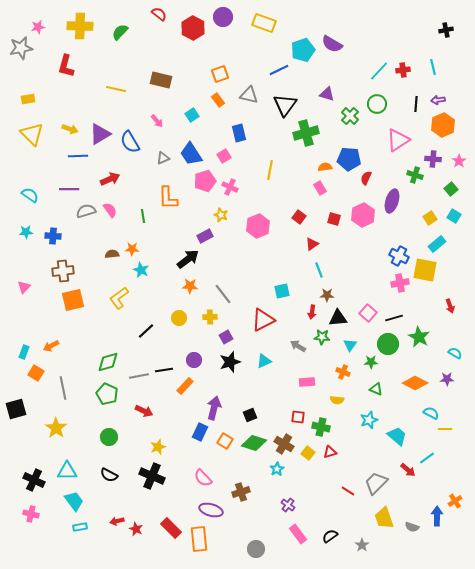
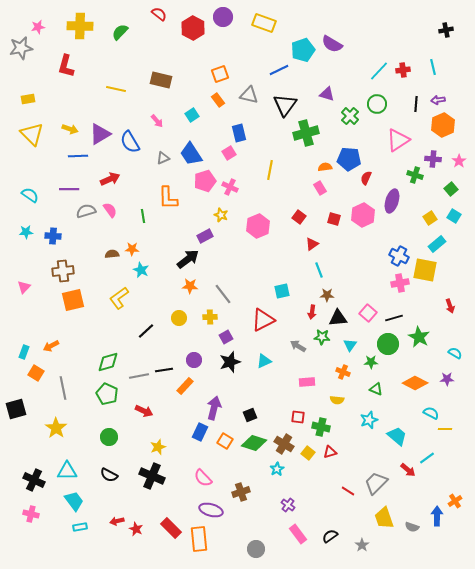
pink square at (224, 156): moved 5 px right, 3 px up
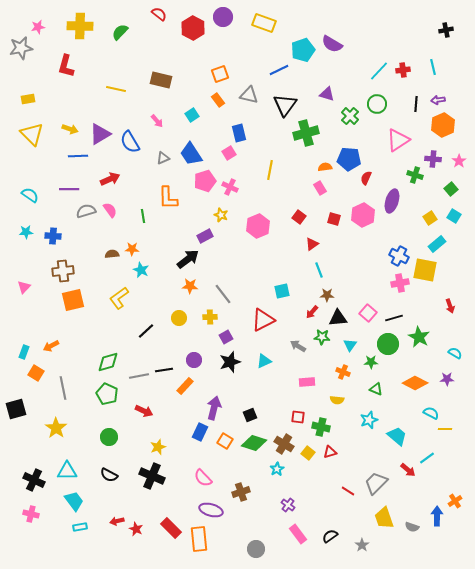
red arrow at (312, 312): rotated 32 degrees clockwise
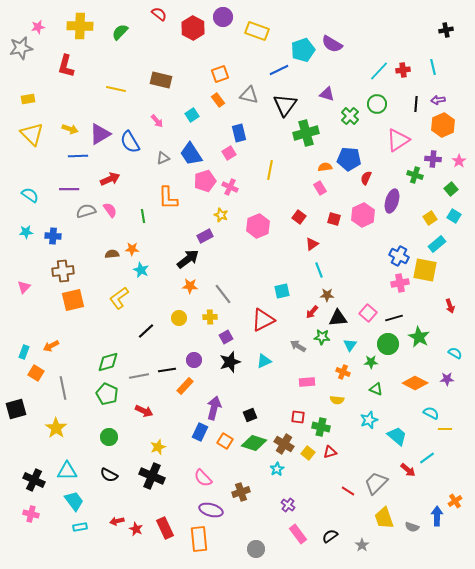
yellow rectangle at (264, 23): moved 7 px left, 8 px down
black line at (164, 370): moved 3 px right
red rectangle at (171, 528): moved 6 px left; rotated 20 degrees clockwise
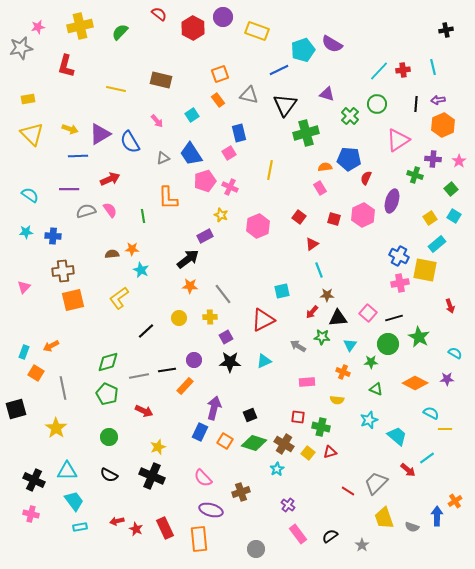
yellow cross at (80, 26): rotated 15 degrees counterclockwise
black star at (230, 362): rotated 20 degrees clockwise
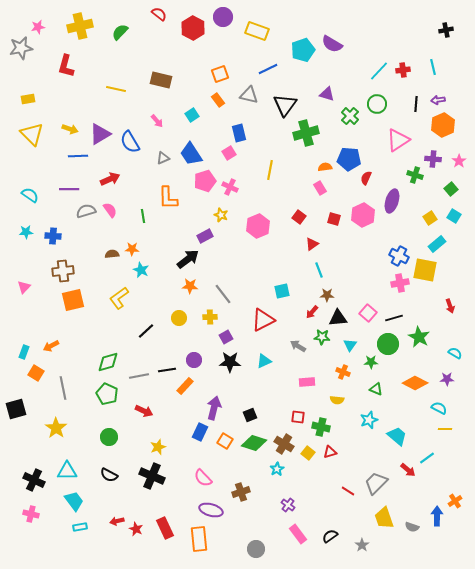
blue line at (279, 70): moved 11 px left, 1 px up
cyan semicircle at (431, 413): moved 8 px right, 5 px up
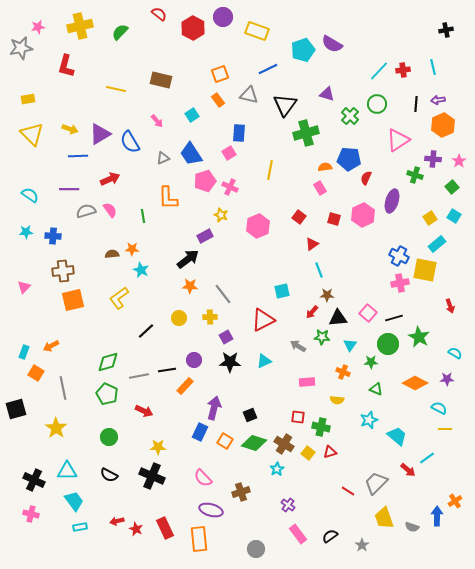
blue rectangle at (239, 133): rotated 18 degrees clockwise
green square at (451, 189): moved 1 px right, 2 px up
yellow star at (158, 447): rotated 21 degrees clockwise
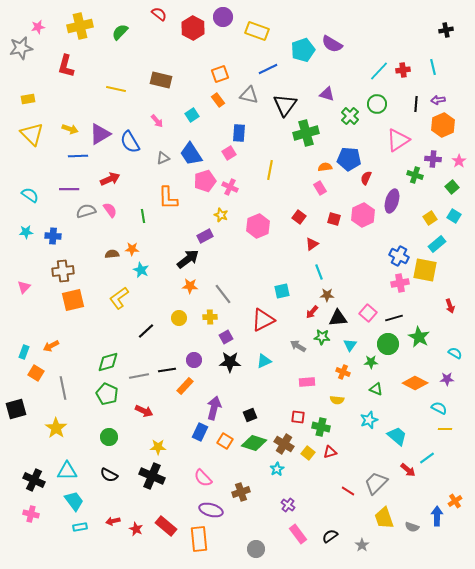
cyan line at (319, 270): moved 2 px down
red arrow at (117, 521): moved 4 px left
red rectangle at (165, 528): moved 1 px right, 2 px up; rotated 25 degrees counterclockwise
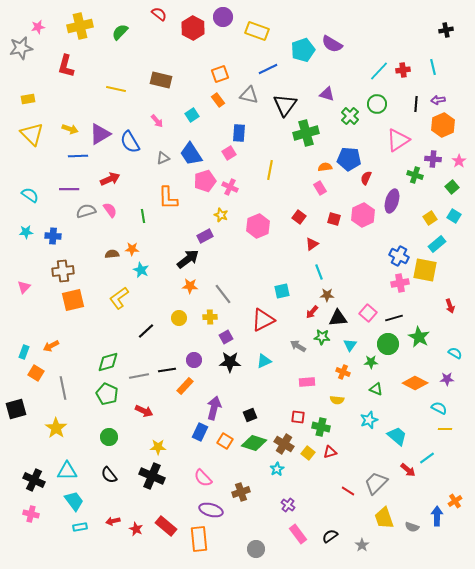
black semicircle at (109, 475): rotated 24 degrees clockwise
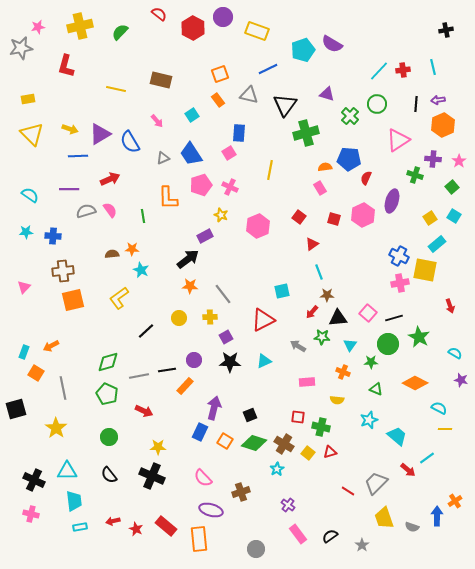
pink pentagon at (205, 181): moved 4 px left, 4 px down
purple star at (447, 379): moved 14 px right, 1 px down; rotated 16 degrees clockwise
cyan trapezoid at (74, 501): rotated 30 degrees clockwise
